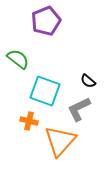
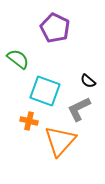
purple pentagon: moved 9 px right, 7 px down; rotated 24 degrees counterclockwise
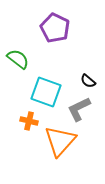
cyan square: moved 1 px right, 1 px down
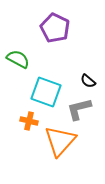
green semicircle: rotated 10 degrees counterclockwise
gray L-shape: rotated 12 degrees clockwise
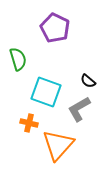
green semicircle: rotated 45 degrees clockwise
gray L-shape: rotated 16 degrees counterclockwise
orange cross: moved 2 px down
orange triangle: moved 2 px left, 4 px down
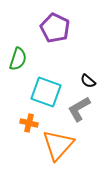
green semicircle: rotated 35 degrees clockwise
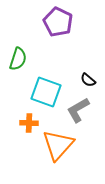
purple pentagon: moved 3 px right, 6 px up
black semicircle: moved 1 px up
gray L-shape: moved 1 px left, 1 px down
orange cross: rotated 12 degrees counterclockwise
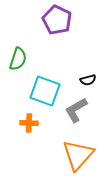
purple pentagon: moved 1 px left, 2 px up
black semicircle: rotated 56 degrees counterclockwise
cyan square: moved 1 px left, 1 px up
gray L-shape: moved 2 px left
orange triangle: moved 20 px right, 10 px down
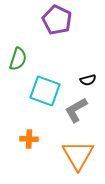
orange cross: moved 16 px down
orange triangle: rotated 12 degrees counterclockwise
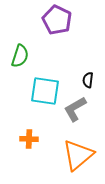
green semicircle: moved 2 px right, 3 px up
black semicircle: rotated 112 degrees clockwise
cyan square: rotated 12 degrees counterclockwise
gray L-shape: moved 1 px left, 1 px up
orange triangle: rotated 20 degrees clockwise
